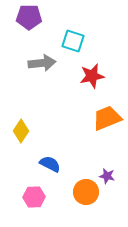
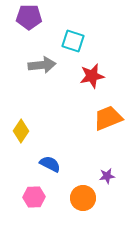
gray arrow: moved 2 px down
orange trapezoid: moved 1 px right
purple star: rotated 21 degrees counterclockwise
orange circle: moved 3 px left, 6 px down
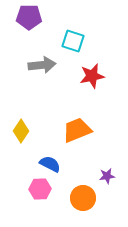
orange trapezoid: moved 31 px left, 12 px down
pink hexagon: moved 6 px right, 8 px up
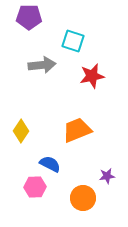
pink hexagon: moved 5 px left, 2 px up
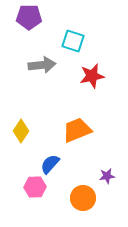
blue semicircle: rotated 75 degrees counterclockwise
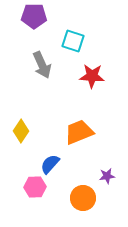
purple pentagon: moved 5 px right, 1 px up
gray arrow: rotated 72 degrees clockwise
red star: rotated 15 degrees clockwise
orange trapezoid: moved 2 px right, 2 px down
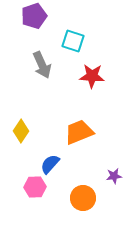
purple pentagon: rotated 20 degrees counterclockwise
purple star: moved 7 px right
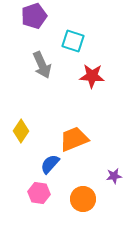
orange trapezoid: moved 5 px left, 7 px down
pink hexagon: moved 4 px right, 6 px down; rotated 10 degrees clockwise
orange circle: moved 1 px down
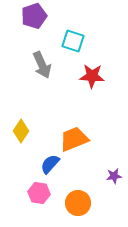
orange circle: moved 5 px left, 4 px down
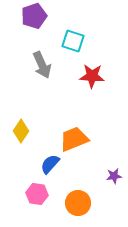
pink hexagon: moved 2 px left, 1 px down
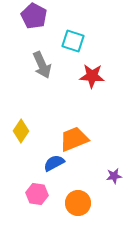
purple pentagon: rotated 25 degrees counterclockwise
blue semicircle: moved 4 px right, 1 px up; rotated 20 degrees clockwise
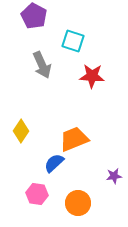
blue semicircle: rotated 15 degrees counterclockwise
